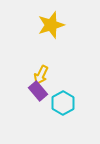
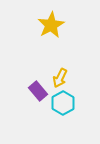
yellow star: rotated 12 degrees counterclockwise
yellow arrow: moved 19 px right, 3 px down
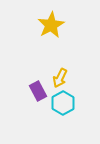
purple rectangle: rotated 12 degrees clockwise
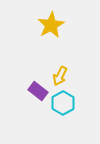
yellow arrow: moved 2 px up
purple rectangle: rotated 24 degrees counterclockwise
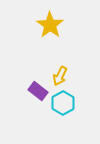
yellow star: moved 1 px left; rotated 8 degrees counterclockwise
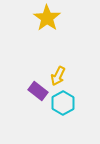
yellow star: moved 3 px left, 7 px up
yellow arrow: moved 2 px left
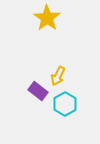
cyan hexagon: moved 2 px right, 1 px down
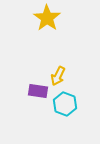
purple rectangle: rotated 30 degrees counterclockwise
cyan hexagon: rotated 10 degrees counterclockwise
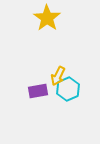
purple rectangle: rotated 18 degrees counterclockwise
cyan hexagon: moved 3 px right, 15 px up; rotated 15 degrees clockwise
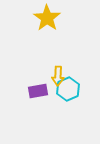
yellow arrow: rotated 24 degrees counterclockwise
